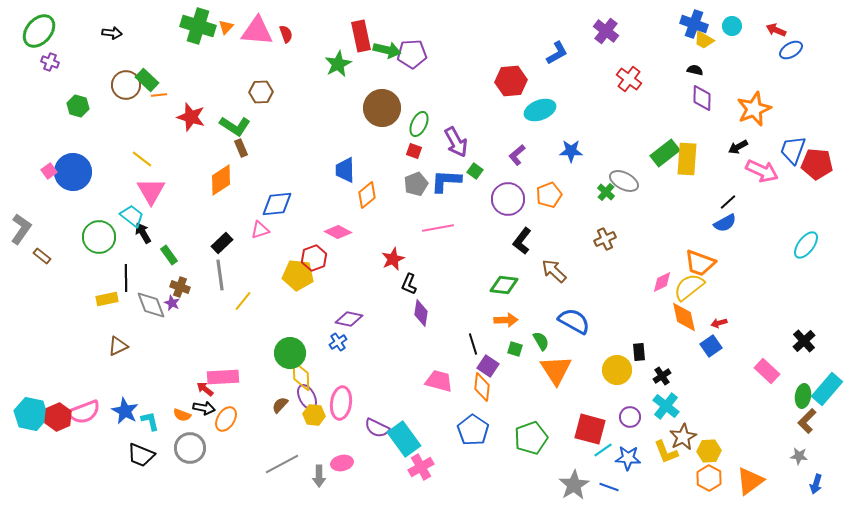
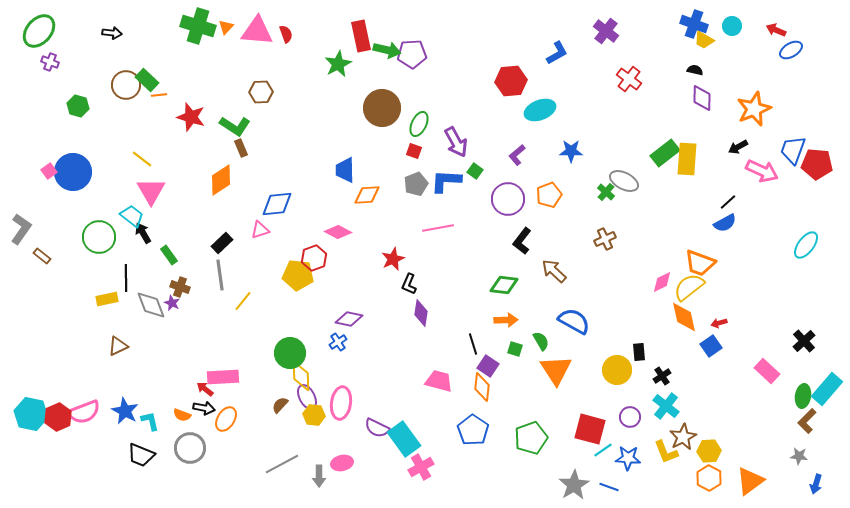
orange diamond at (367, 195): rotated 36 degrees clockwise
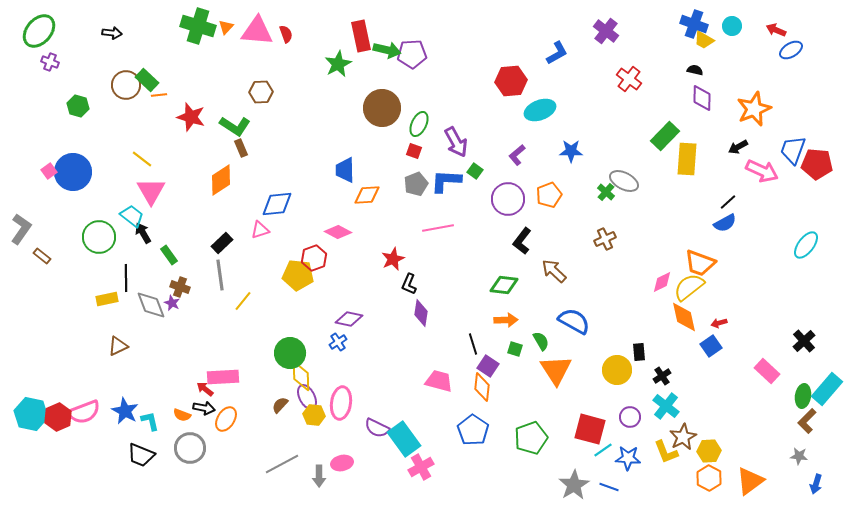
green rectangle at (665, 153): moved 17 px up; rotated 8 degrees counterclockwise
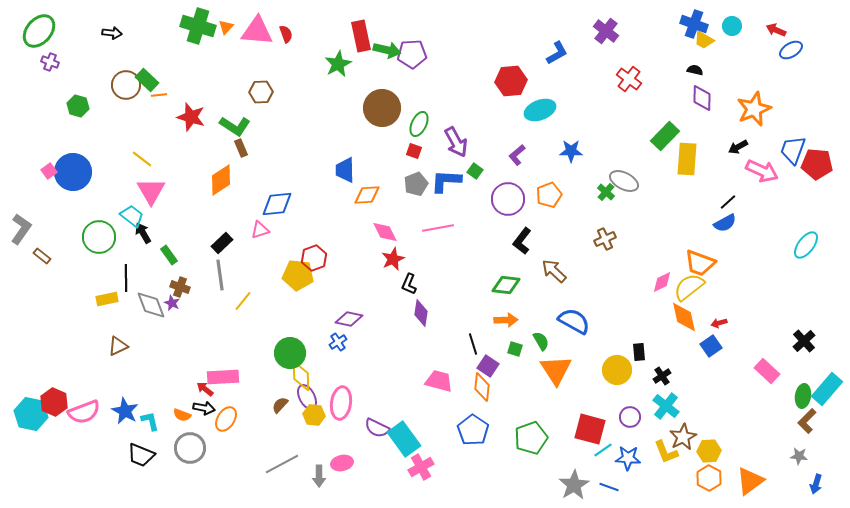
pink diamond at (338, 232): moved 47 px right; rotated 36 degrees clockwise
green diamond at (504, 285): moved 2 px right
red hexagon at (58, 417): moved 4 px left, 15 px up; rotated 12 degrees counterclockwise
